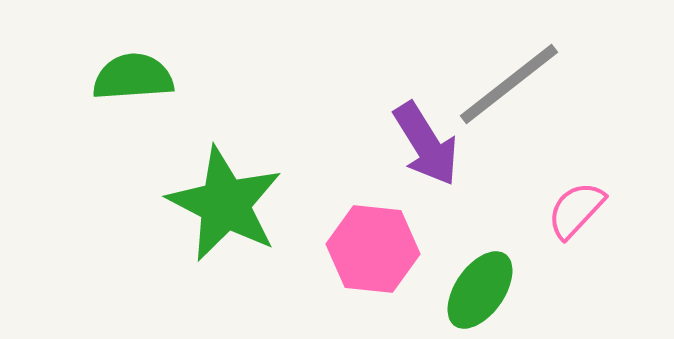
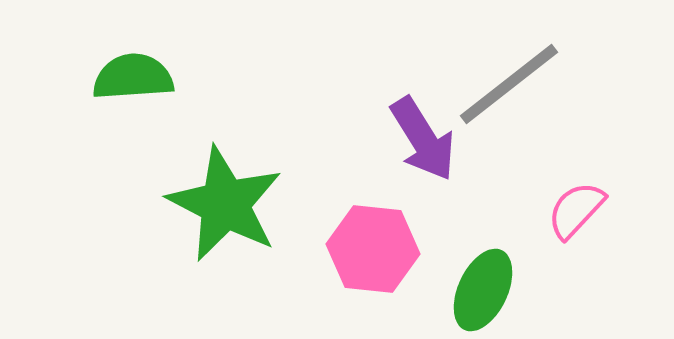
purple arrow: moved 3 px left, 5 px up
green ellipse: moved 3 px right; rotated 10 degrees counterclockwise
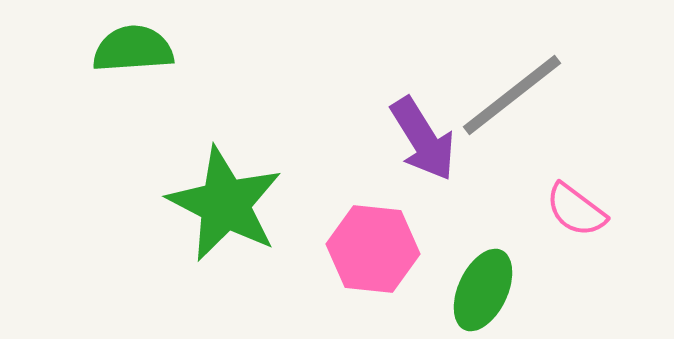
green semicircle: moved 28 px up
gray line: moved 3 px right, 11 px down
pink semicircle: rotated 96 degrees counterclockwise
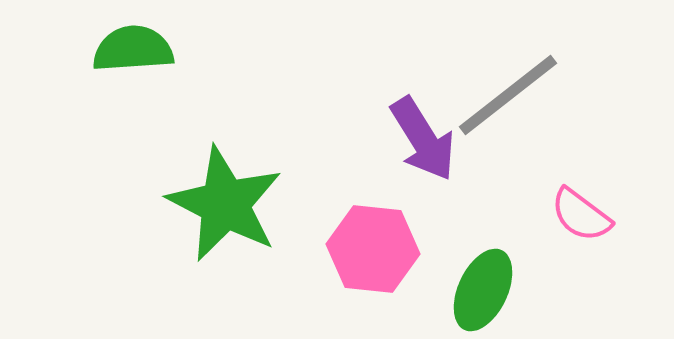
gray line: moved 4 px left
pink semicircle: moved 5 px right, 5 px down
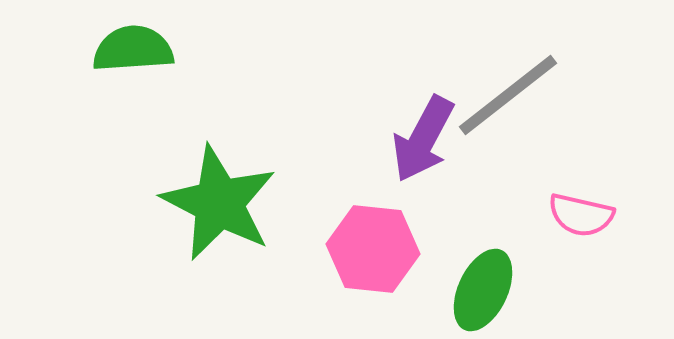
purple arrow: rotated 60 degrees clockwise
green star: moved 6 px left, 1 px up
pink semicircle: rotated 24 degrees counterclockwise
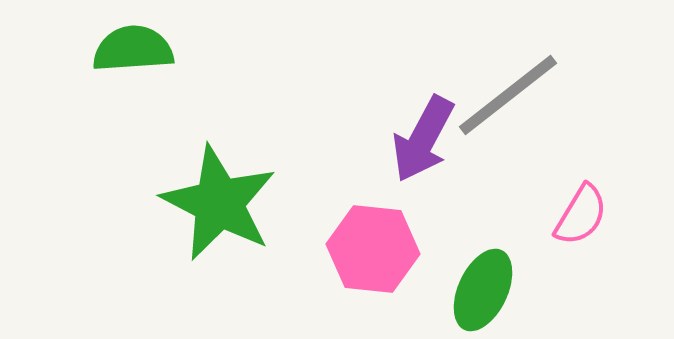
pink semicircle: rotated 72 degrees counterclockwise
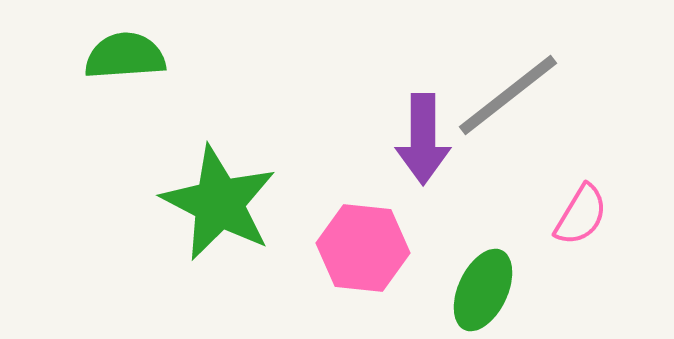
green semicircle: moved 8 px left, 7 px down
purple arrow: rotated 28 degrees counterclockwise
pink hexagon: moved 10 px left, 1 px up
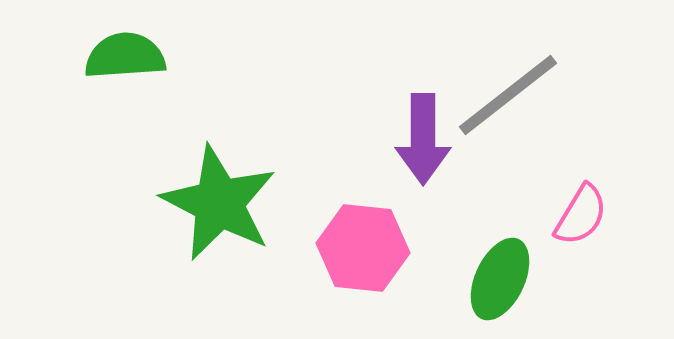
green ellipse: moved 17 px right, 11 px up
